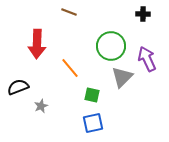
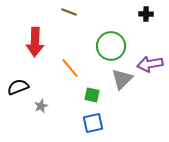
black cross: moved 3 px right
red arrow: moved 2 px left, 2 px up
purple arrow: moved 3 px right, 5 px down; rotated 75 degrees counterclockwise
gray triangle: moved 2 px down
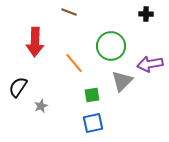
orange line: moved 4 px right, 5 px up
gray triangle: moved 2 px down
black semicircle: rotated 35 degrees counterclockwise
green square: rotated 21 degrees counterclockwise
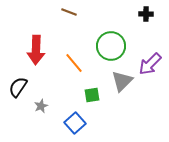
red arrow: moved 1 px right, 8 px down
purple arrow: rotated 35 degrees counterclockwise
blue square: moved 18 px left; rotated 30 degrees counterclockwise
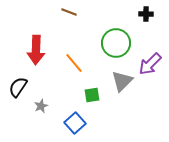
green circle: moved 5 px right, 3 px up
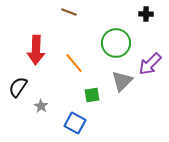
gray star: rotated 16 degrees counterclockwise
blue square: rotated 20 degrees counterclockwise
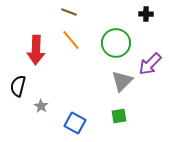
orange line: moved 3 px left, 23 px up
black semicircle: moved 1 px up; rotated 20 degrees counterclockwise
green square: moved 27 px right, 21 px down
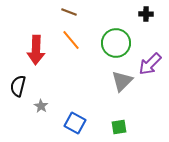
green square: moved 11 px down
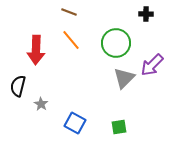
purple arrow: moved 2 px right, 1 px down
gray triangle: moved 2 px right, 3 px up
gray star: moved 2 px up
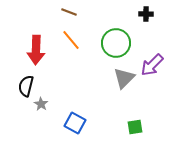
black semicircle: moved 8 px right
green square: moved 16 px right
